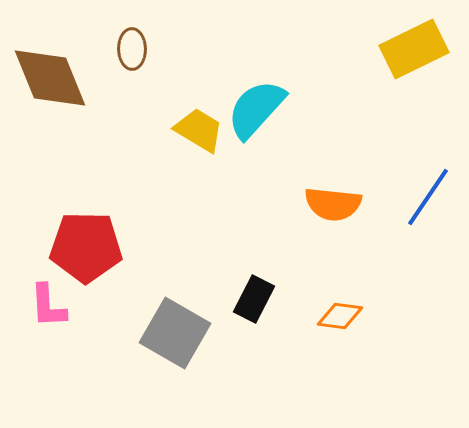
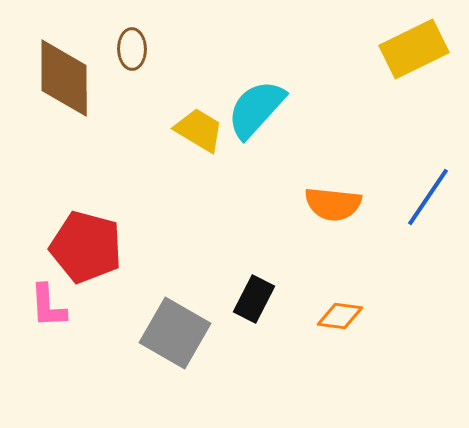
brown diamond: moved 14 px right; rotated 22 degrees clockwise
red pentagon: rotated 14 degrees clockwise
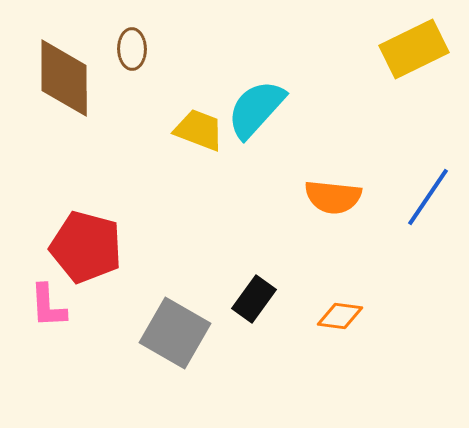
yellow trapezoid: rotated 10 degrees counterclockwise
orange semicircle: moved 7 px up
black rectangle: rotated 9 degrees clockwise
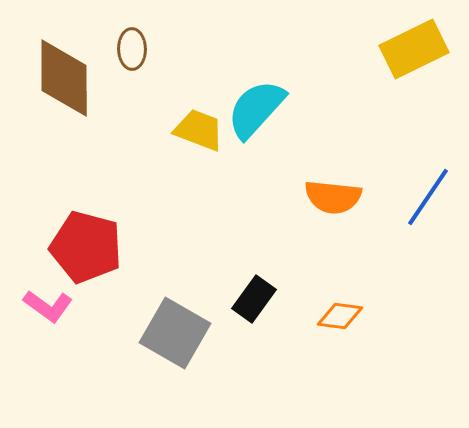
pink L-shape: rotated 51 degrees counterclockwise
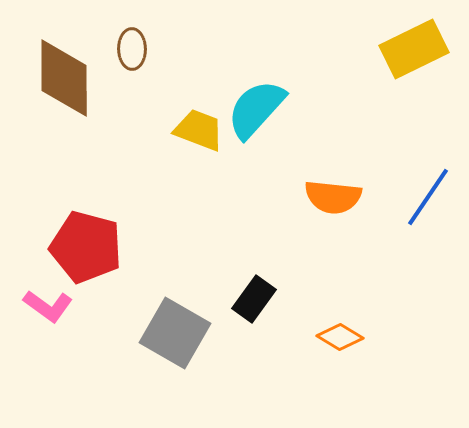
orange diamond: moved 21 px down; rotated 24 degrees clockwise
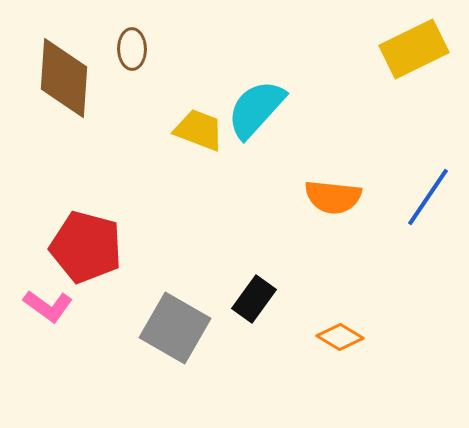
brown diamond: rotated 4 degrees clockwise
gray square: moved 5 px up
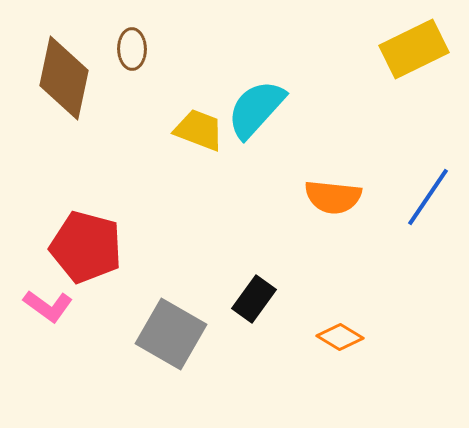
brown diamond: rotated 8 degrees clockwise
gray square: moved 4 px left, 6 px down
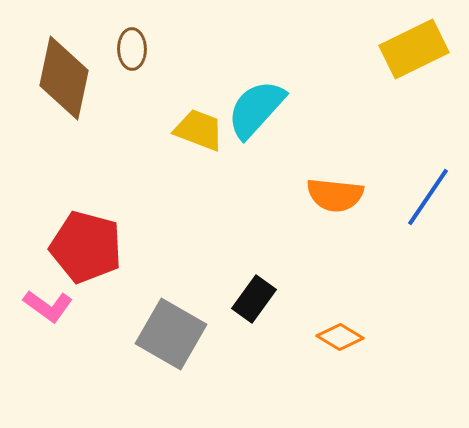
orange semicircle: moved 2 px right, 2 px up
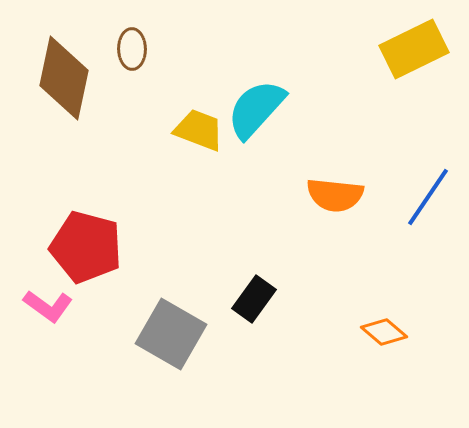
orange diamond: moved 44 px right, 5 px up; rotated 9 degrees clockwise
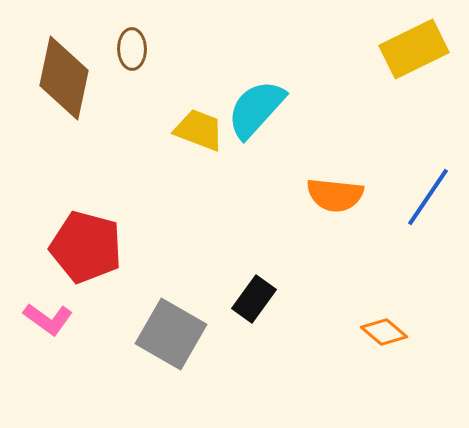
pink L-shape: moved 13 px down
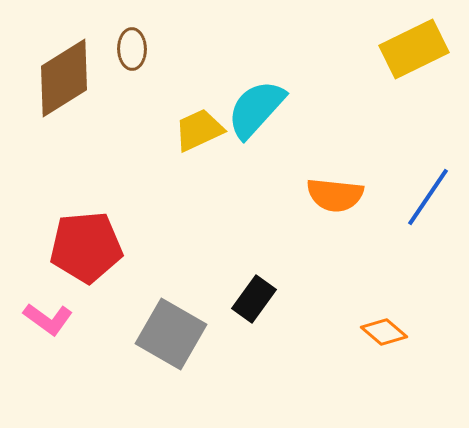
brown diamond: rotated 46 degrees clockwise
yellow trapezoid: rotated 46 degrees counterclockwise
red pentagon: rotated 20 degrees counterclockwise
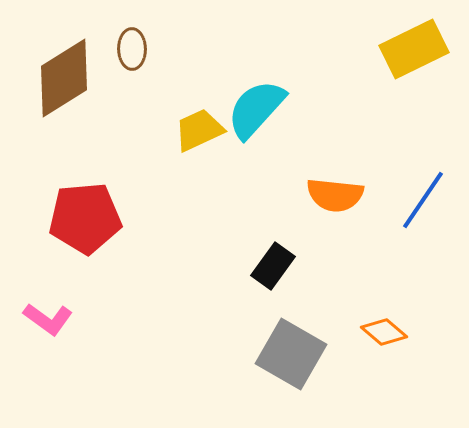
blue line: moved 5 px left, 3 px down
red pentagon: moved 1 px left, 29 px up
black rectangle: moved 19 px right, 33 px up
gray square: moved 120 px right, 20 px down
